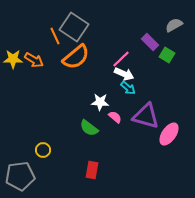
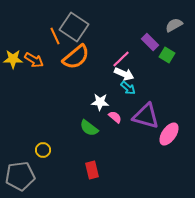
red rectangle: rotated 24 degrees counterclockwise
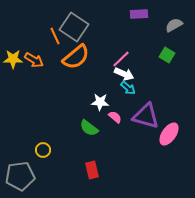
purple rectangle: moved 11 px left, 28 px up; rotated 48 degrees counterclockwise
